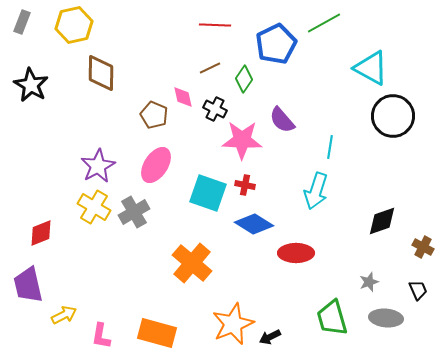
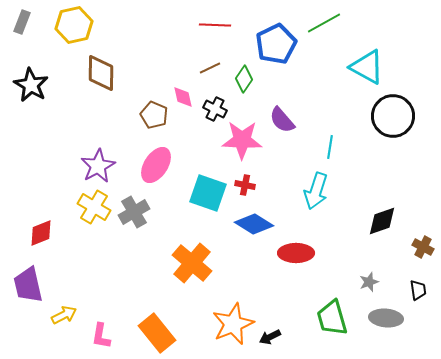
cyan triangle: moved 4 px left, 1 px up
black trapezoid: rotated 15 degrees clockwise
orange rectangle: rotated 36 degrees clockwise
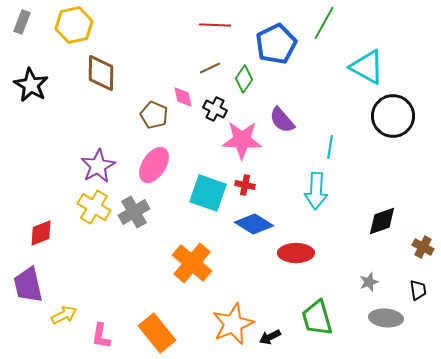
green line: rotated 32 degrees counterclockwise
pink ellipse: moved 2 px left
cyan arrow: rotated 15 degrees counterclockwise
green trapezoid: moved 15 px left
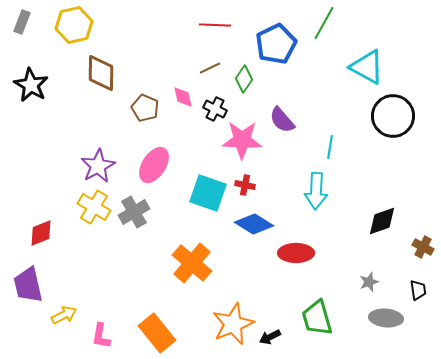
brown pentagon: moved 9 px left, 7 px up
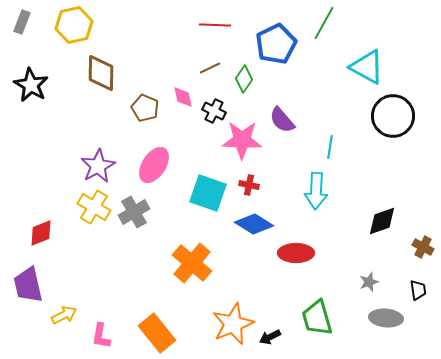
black cross: moved 1 px left, 2 px down
red cross: moved 4 px right
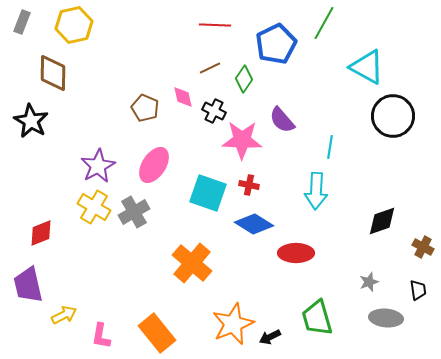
brown diamond: moved 48 px left
black star: moved 36 px down
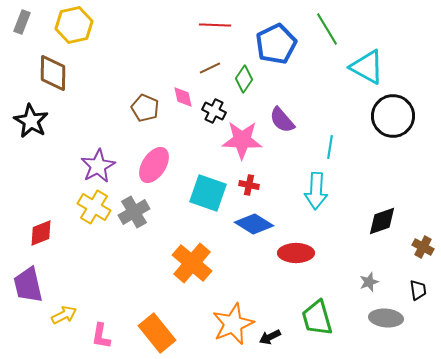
green line: moved 3 px right, 6 px down; rotated 60 degrees counterclockwise
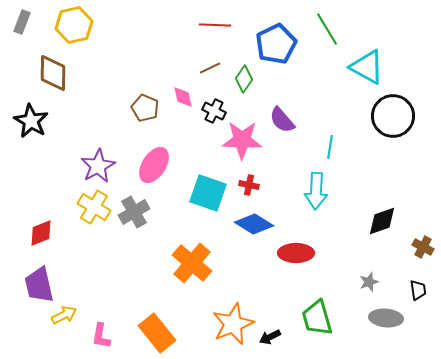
purple trapezoid: moved 11 px right
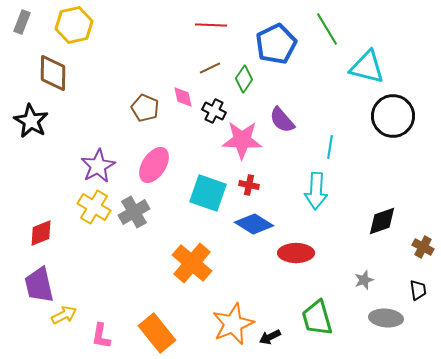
red line: moved 4 px left
cyan triangle: rotated 15 degrees counterclockwise
gray star: moved 5 px left, 2 px up
